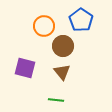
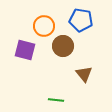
blue pentagon: rotated 25 degrees counterclockwise
purple square: moved 18 px up
brown triangle: moved 22 px right, 2 px down
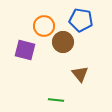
brown circle: moved 4 px up
brown triangle: moved 4 px left
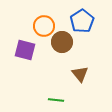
blue pentagon: moved 1 px right, 1 px down; rotated 30 degrees clockwise
brown circle: moved 1 px left
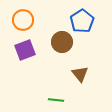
orange circle: moved 21 px left, 6 px up
purple square: rotated 35 degrees counterclockwise
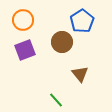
green line: rotated 42 degrees clockwise
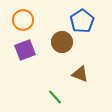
brown triangle: rotated 30 degrees counterclockwise
green line: moved 1 px left, 3 px up
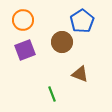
green line: moved 3 px left, 3 px up; rotated 21 degrees clockwise
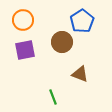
purple square: rotated 10 degrees clockwise
green line: moved 1 px right, 3 px down
